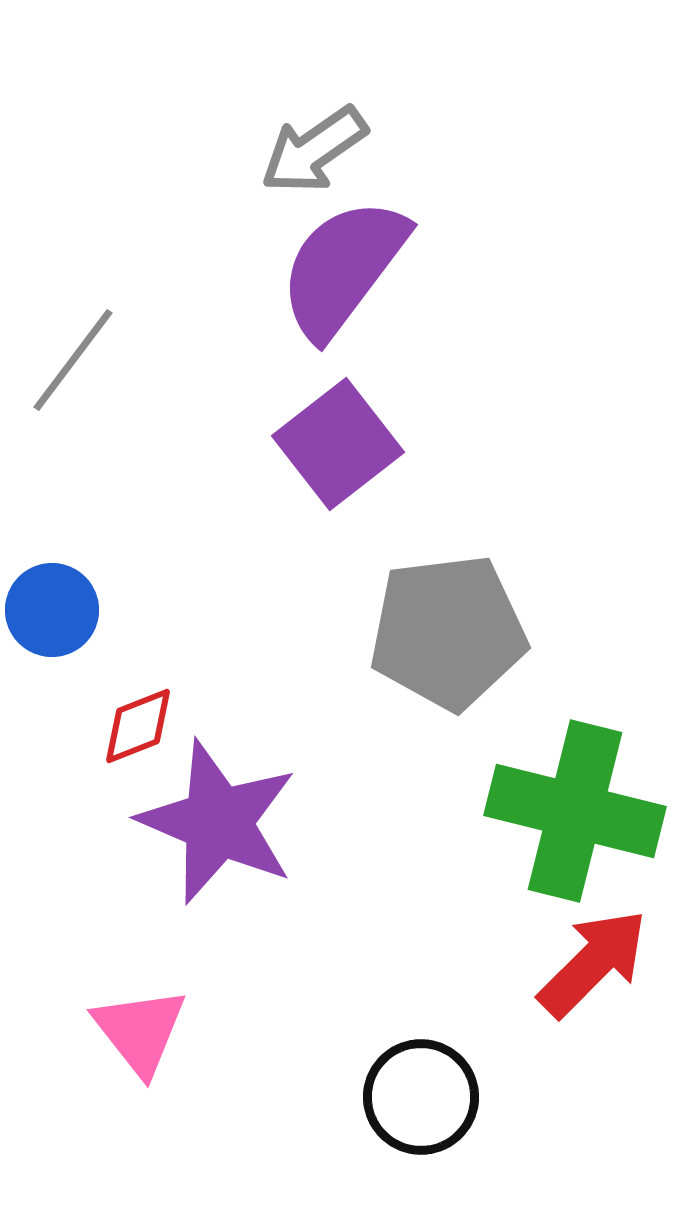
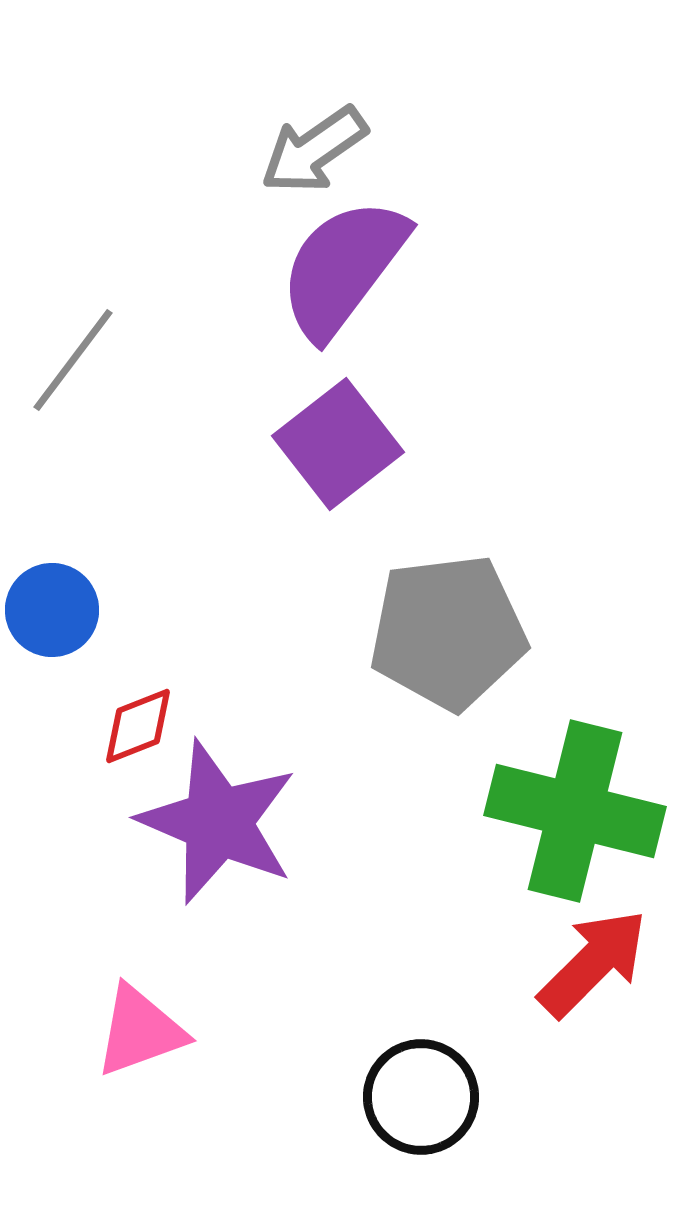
pink triangle: rotated 48 degrees clockwise
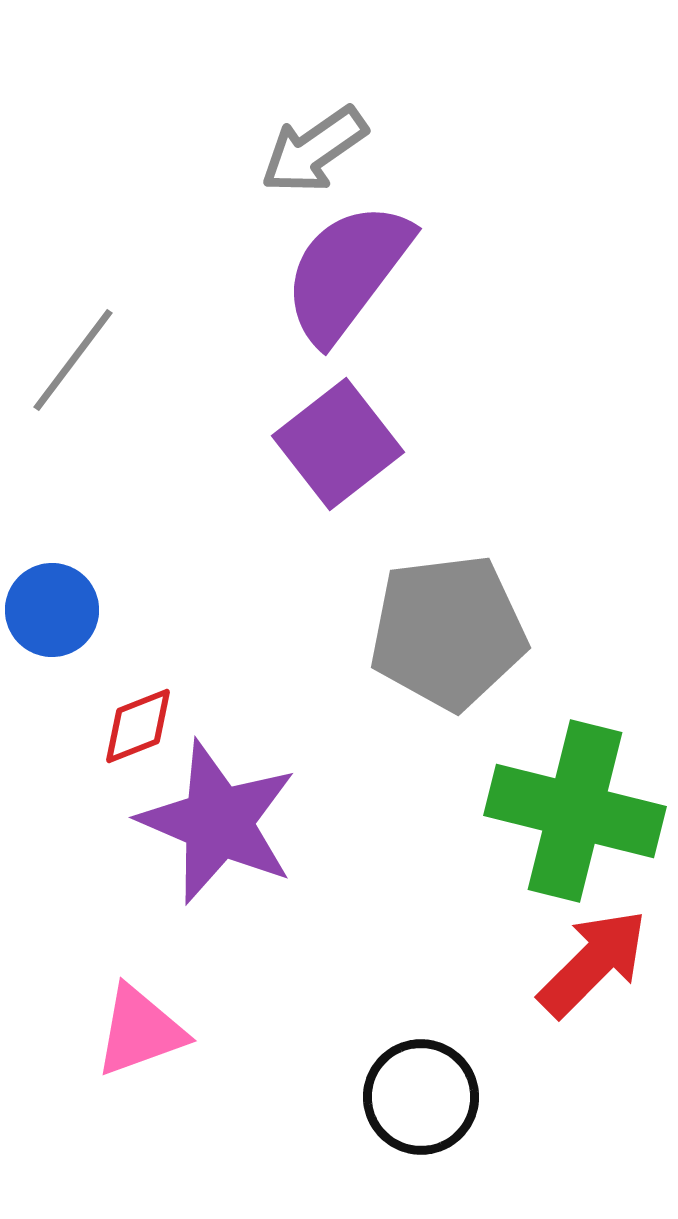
purple semicircle: moved 4 px right, 4 px down
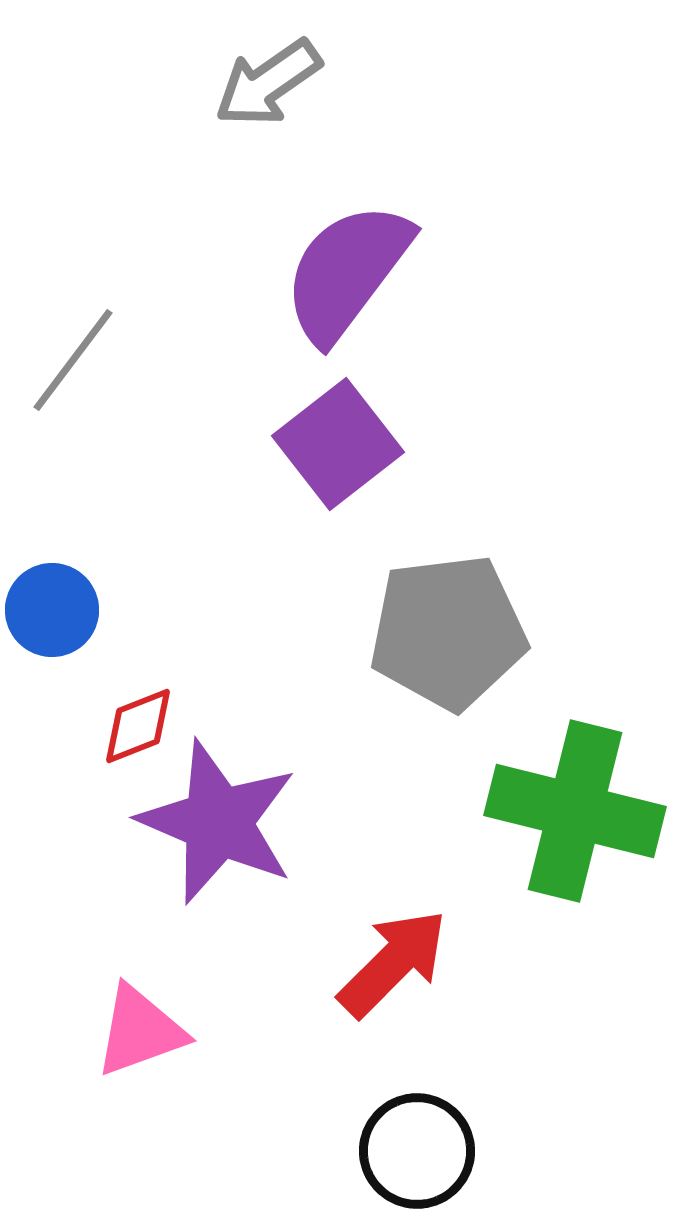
gray arrow: moved 46 px left, 67 px up
red arrow: moved 200 px left
black circle: moved 4 px left, 54 px down
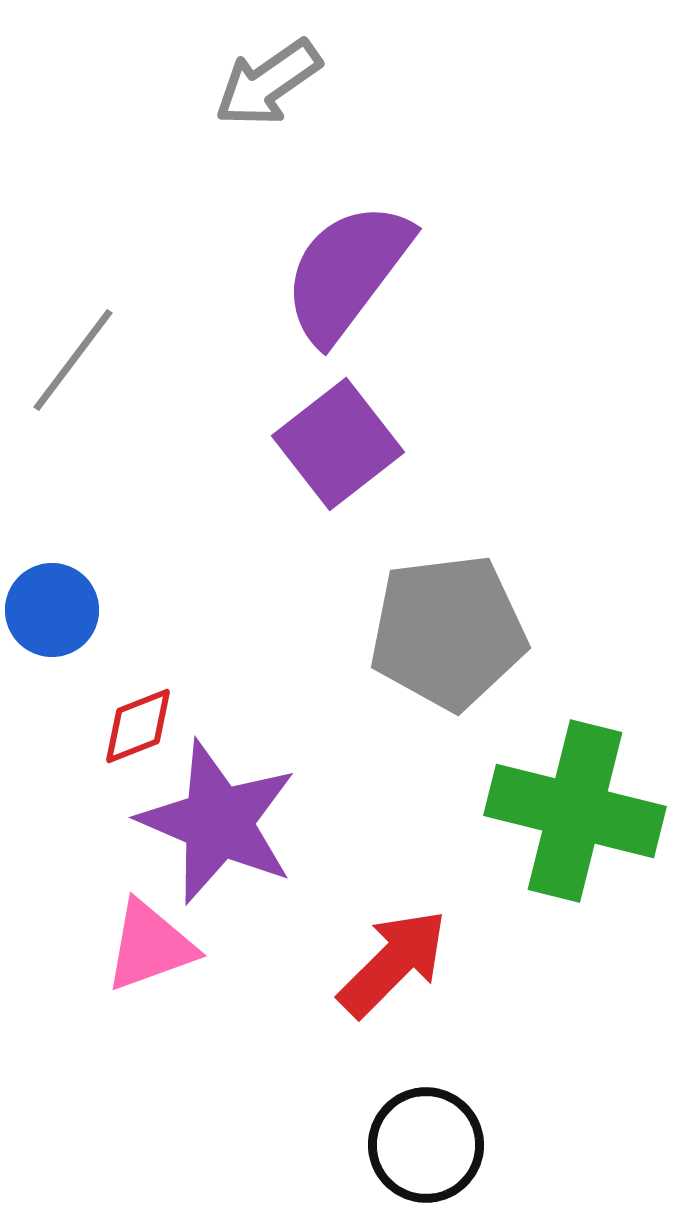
pink triangle: moved 10 px right, 85 px up
black circle: moved 9 px right, 6 px up
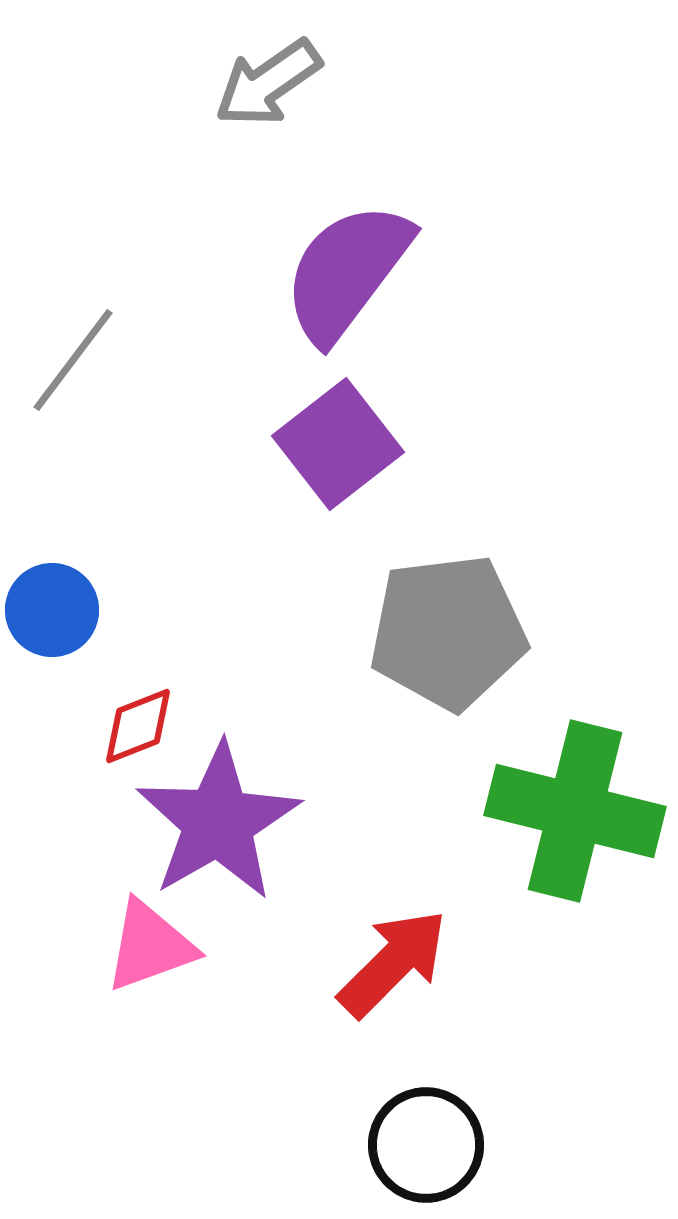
purple star: rotated 19 degrees clockwise
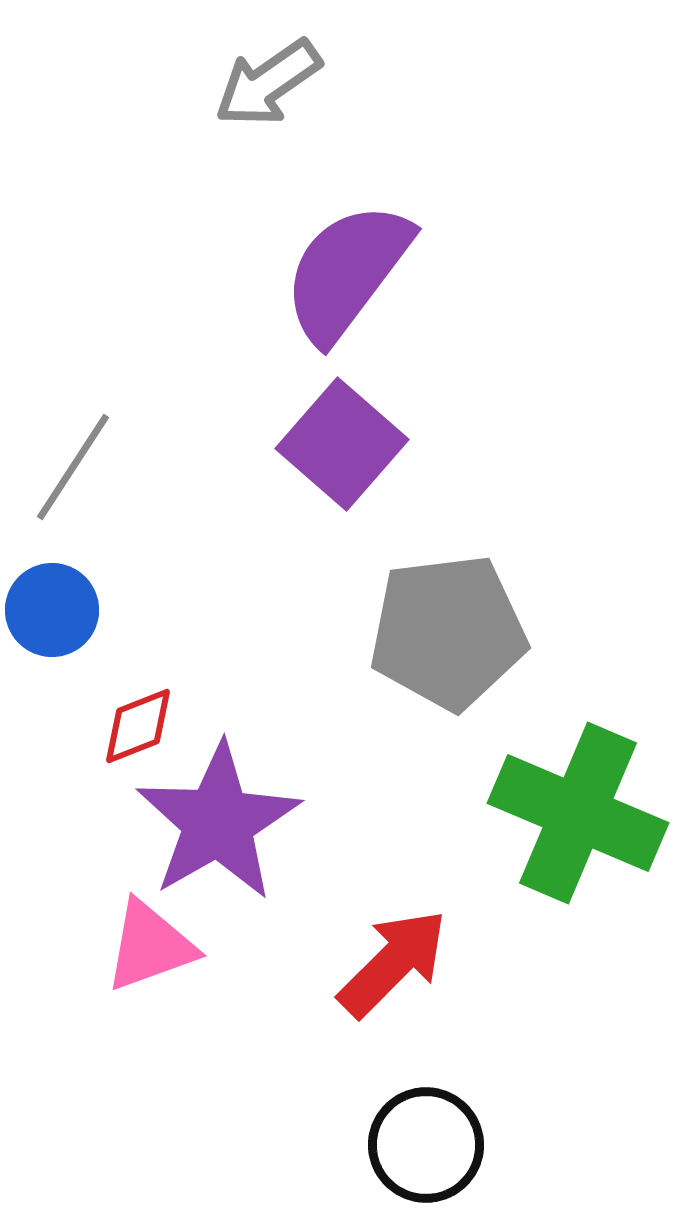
gray line: moved 107 px down; rotated 4 degrees counterclockwise
purple square: moved 4 px right; rotated 11 degrees counterclockwise
green cross: moved 3 px right, 2 px down; rotated 9 degrees clockwise
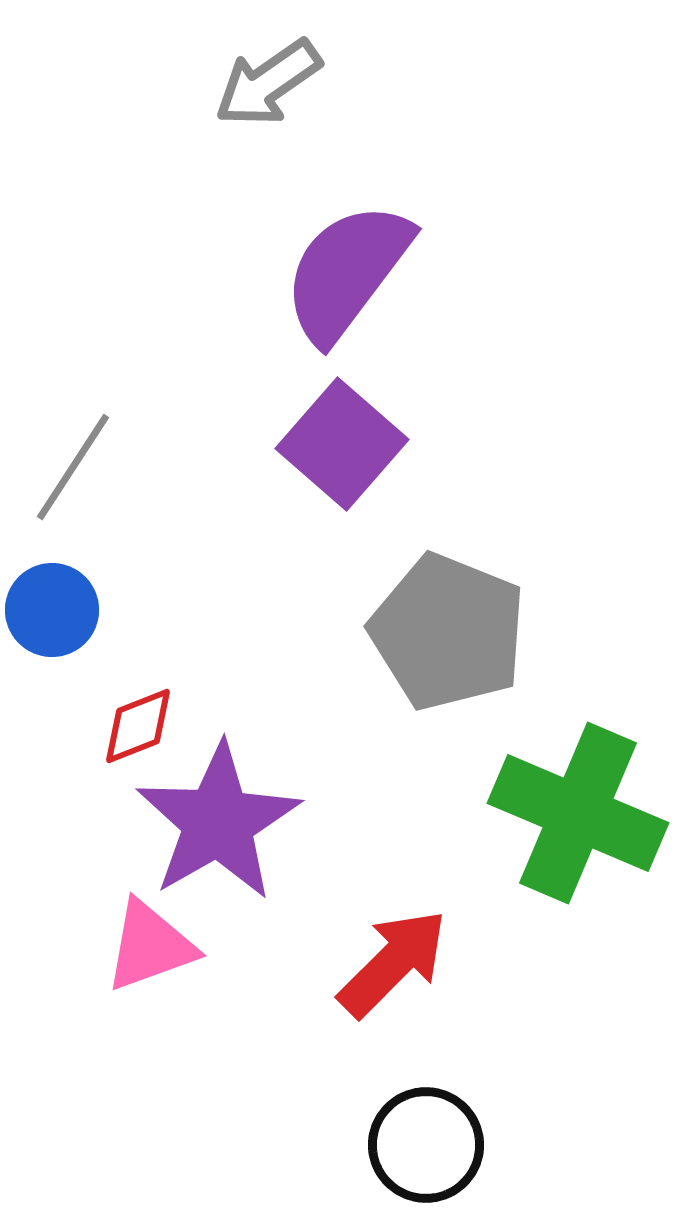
gray pentagon: rotated 29 degrees clockwise
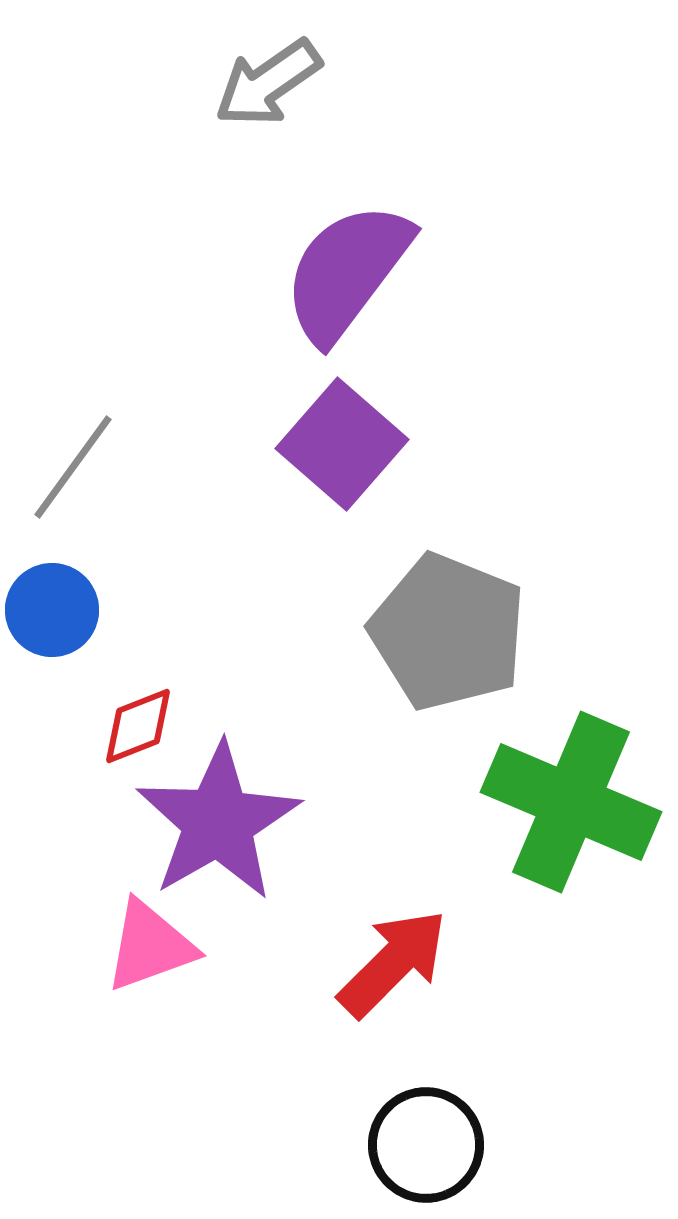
gray line: rotated 3 degrees clockwise
green cross: moved 7 px left, 11 px up
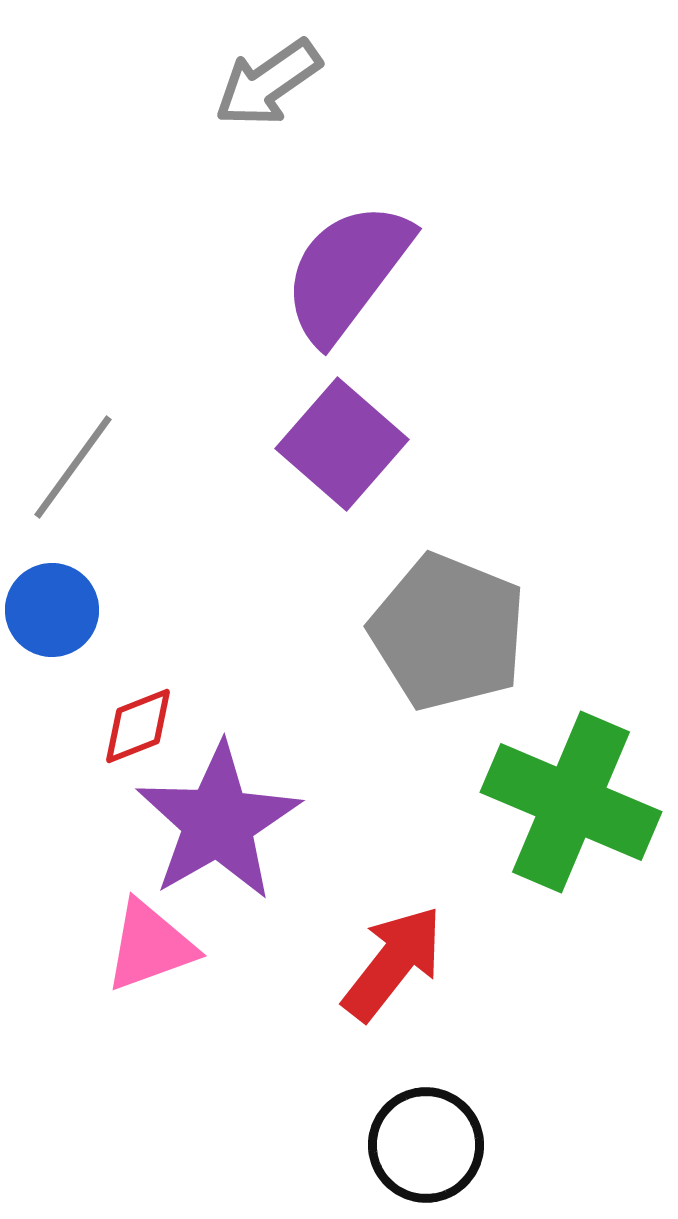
red arrow: rotated 7 degrees counterclockwise
